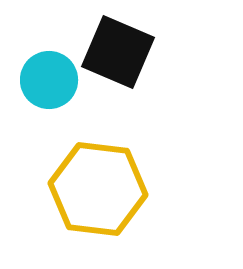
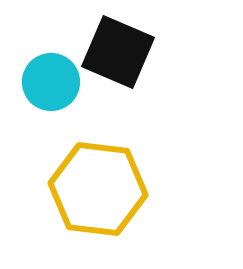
cyan circle: moved 2 px right, 2 px down
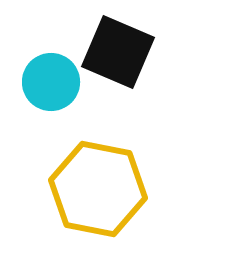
yellow hexagon: rotated 4 degrees clockwise
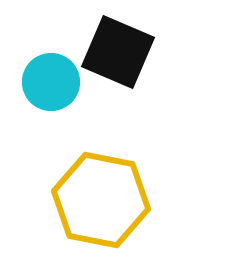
yellow hexagon: moved 3 px right, 11 px down
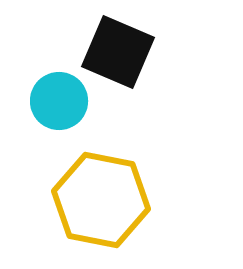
cyan circle: moved 8 px right, 19 px down
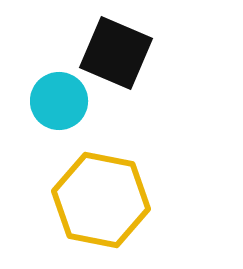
black square: moved 2 px left, 1 px down
